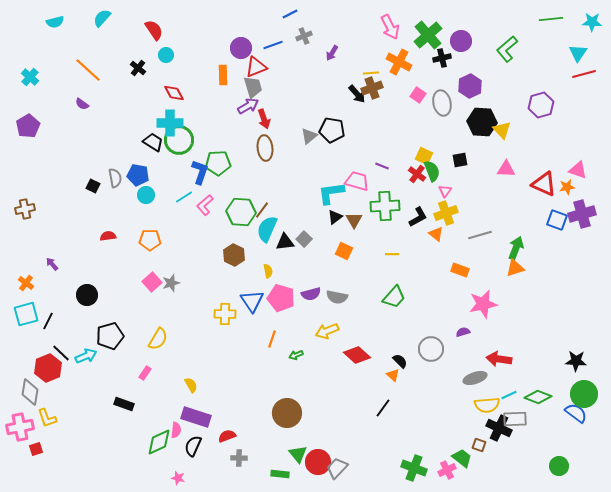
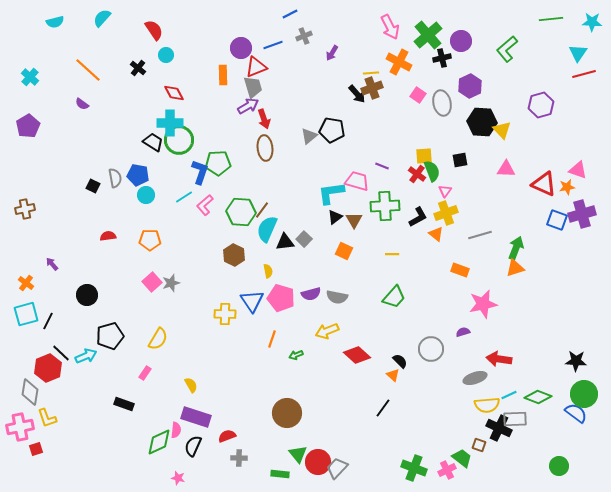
yellow square at (424, 156): rotated 30 degrees counterclockwise
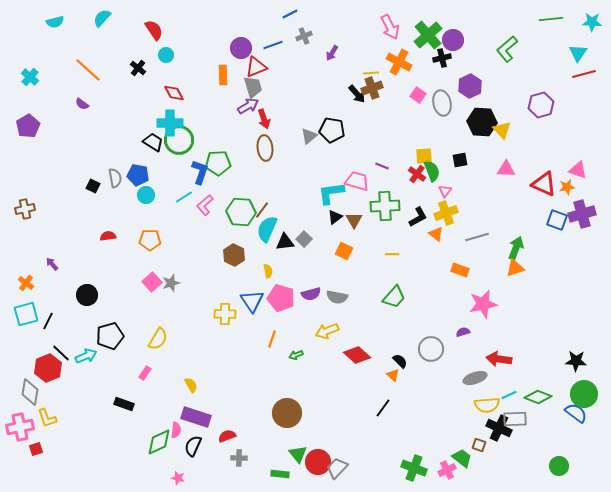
purple circle at (461, 41): moved 8 px left, 1 px up
gray line at (480, 235): moved 3 px left, 2 px down
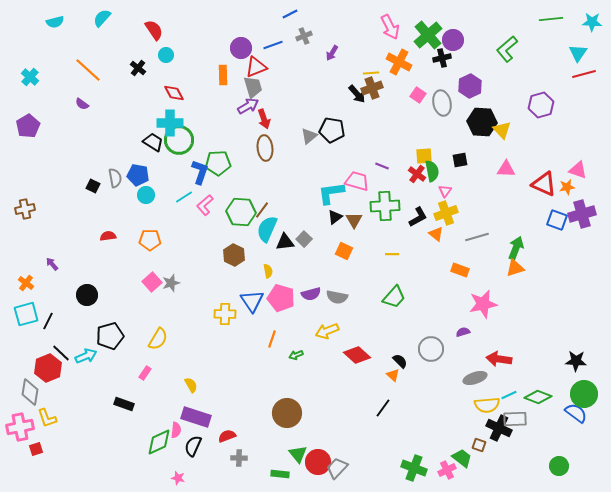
green semicircle at (432, 171): rotated 10 degrees clockwise
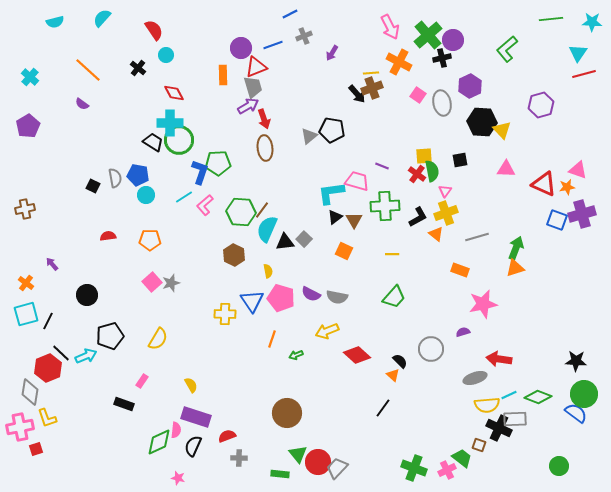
purple semicircle at (311, 294): rotated 42 degrees clockwise
pink rectangle at (145, 373): moved 3 px left, 8 px down
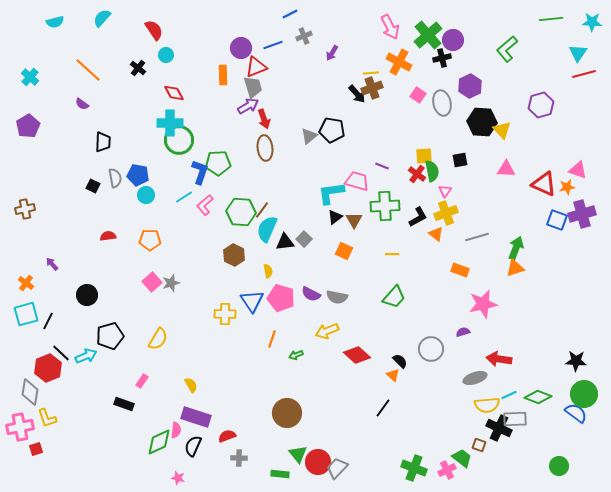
black trapezoid at (153, 142): moved 50 px left; rotated 60 degrees clockwise
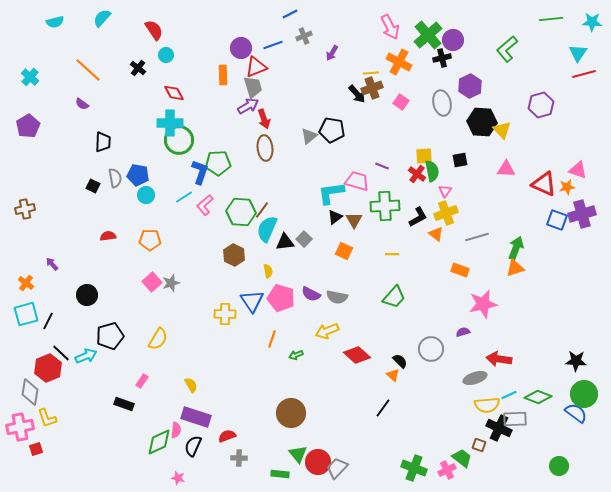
pink square at (418, 95): moved 17 px left, 7 px down
brown circle at (287, 413): moved 4 px right
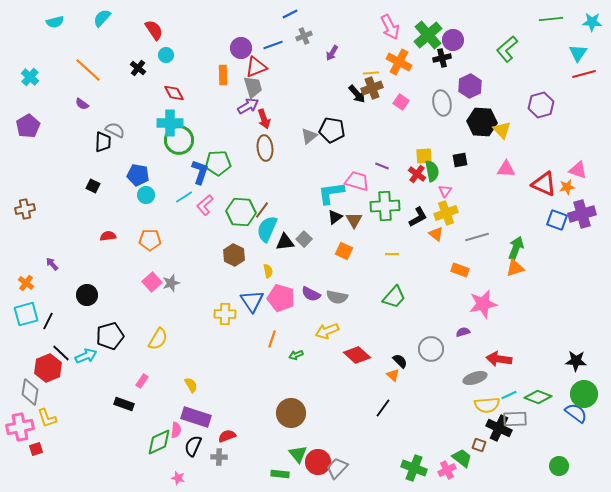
gray semicircle at (115, 178): moved 48 px up; rotated 54 degrees counterclockwise
gray cross at (239, 458): moved 20 px left, 1 px up
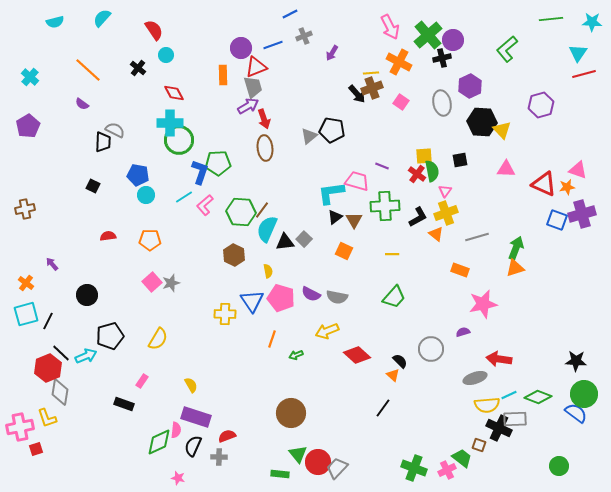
gray diamond at (30, 392): moved 30 px right
